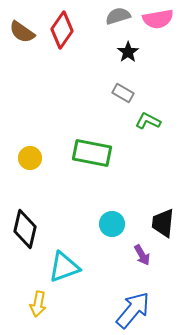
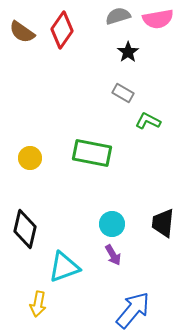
purple arrow: moved 29 px left
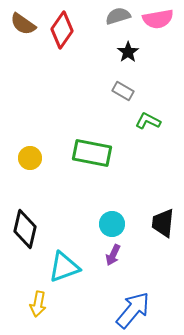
brown semicircle: moved 1 px right, 8 px up
gray rectangle: moved 2 px up
purple arrow: rotated 55 degrees clockwise
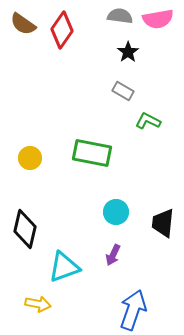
gray semicircle: moved 2 px right; rotated 25 degrees clockwise
cyan circle: moved 4 px right, 12 px up
yellow arrow: rotated 90 degrees counterclockwise
blue arrow: rotated 21 degrees counterclockwise
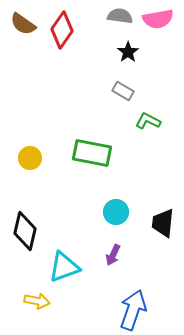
black diamond: moved 2 px down
yellow arrow: moved 1 px left, 3 px up
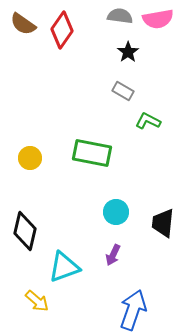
yellow arrow: rotated 30 degrees clockwise
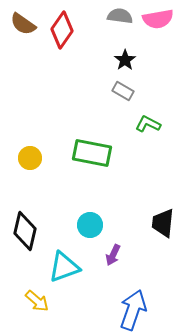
black star: moved 3 px left, 8 px down
green L-shape: moved 3 px down
cyan circle: moved 26 px left, 13 px down
